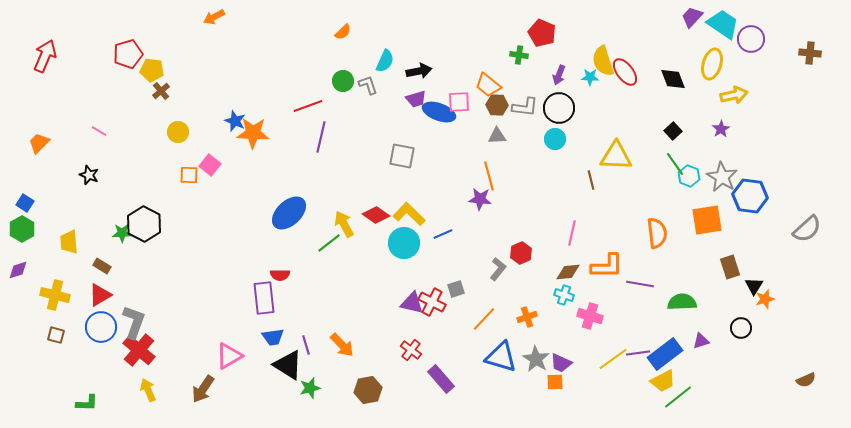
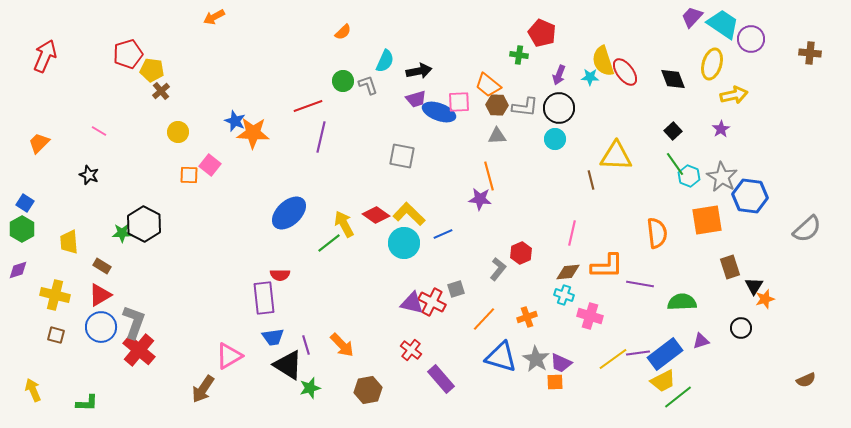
yellow arrow at (148, 390): moved 115 px left
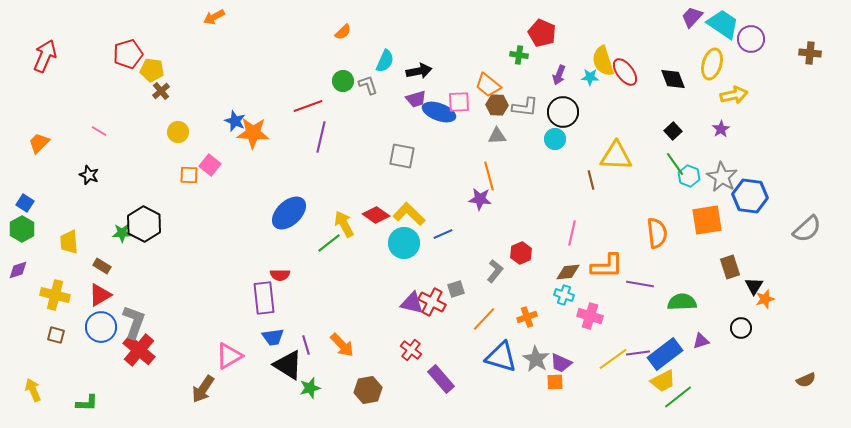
black circle at (559, 108): moved 4 px right, 4 px down
gray L-shape at (498, 269): moved 3 px left, 2 px down
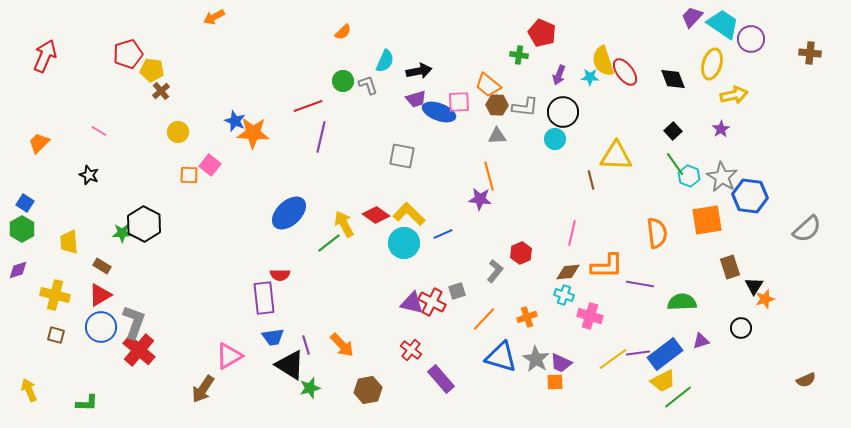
gray square at (456, 289): moved 1 px right, 2 px down
black triangle at (288, 365): moved 2 px right
yellow arrow at (33, 390): moved 4 px left
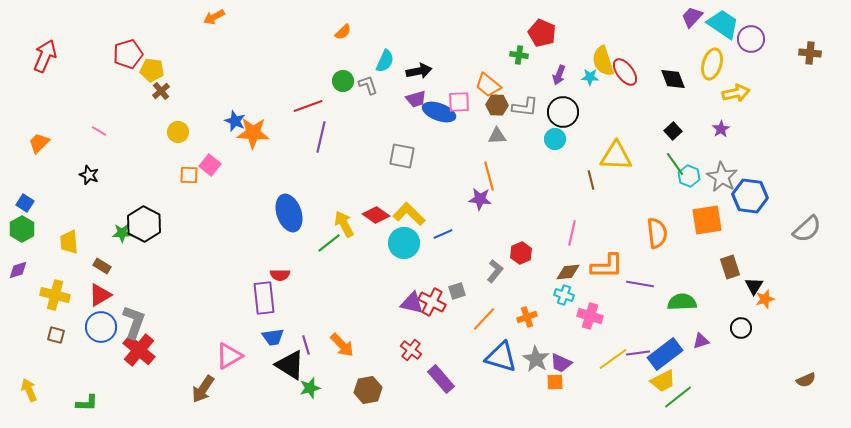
yellow arrow at (734, 95): moved 2 px right, 2 px up
blue ellipse at (289, 213): rotated 66 degrees counterclockwise
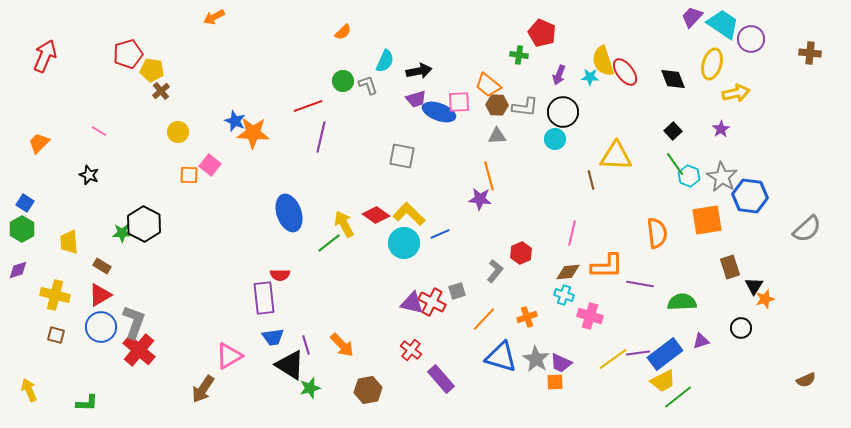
blue line at (443, 234): moved 3 px left
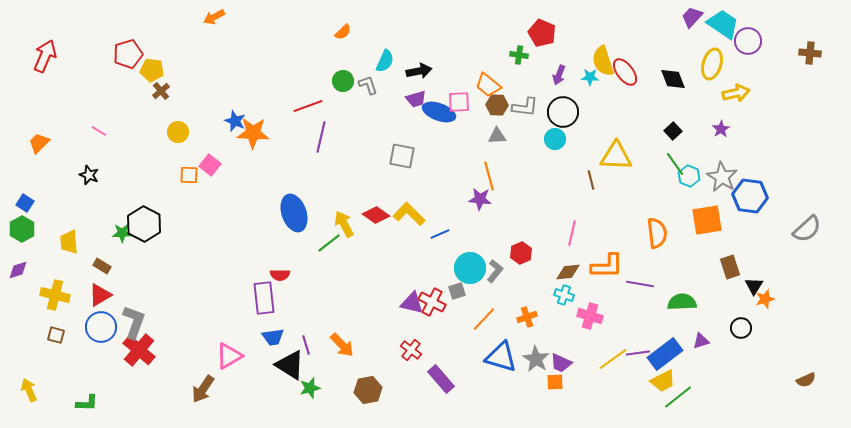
purple circle at (751, 39): moved 3 px left, 2 px down
blue ellipse at (289, 213): moved 5 px right
cyan circle at (404, 243): moved 66 px right, 25 px down
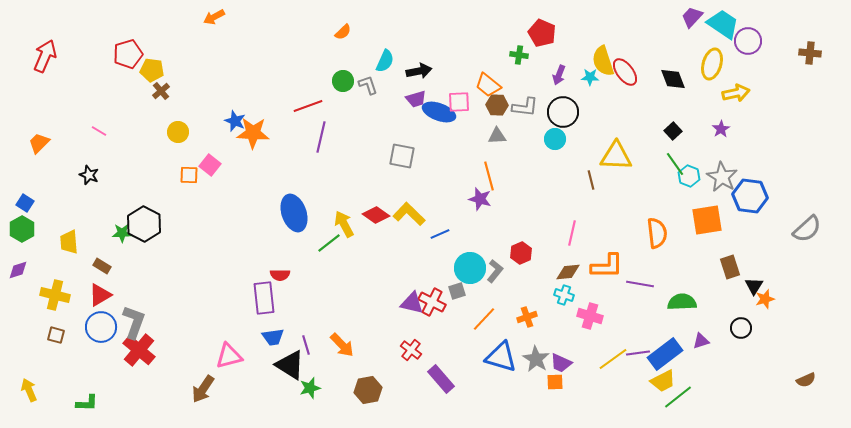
purple star at (480, 199): rotated 10 degrees clockwise
pink triangle at (229, 356): rotated 16 degrees clockwise
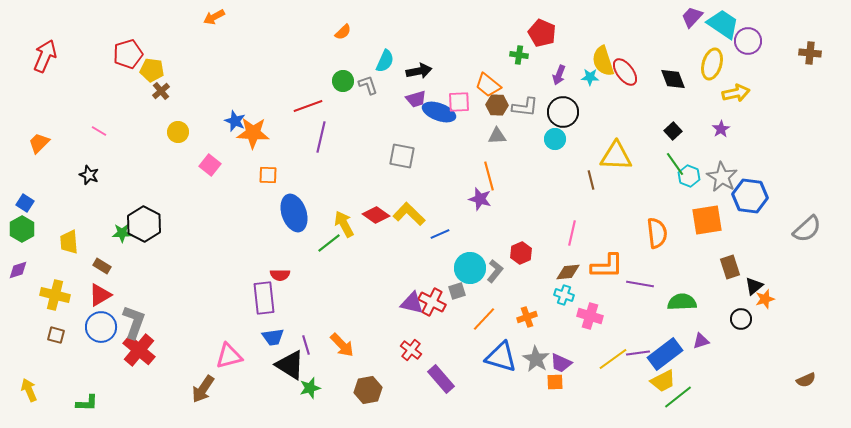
orange square at (189, 175): moved 79 px right
black triangle at (754, 286): rotated 18 degrees clockwise
black circle at (741, 328): moved 9 px up
